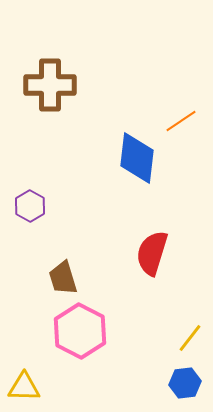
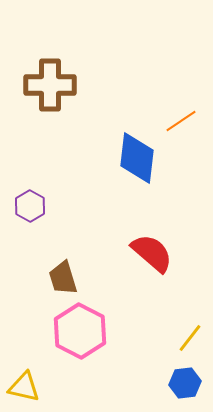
red semicircle: rotated 114 degrees clockwise
yellow triangle: rotated 12 degrees clockwise
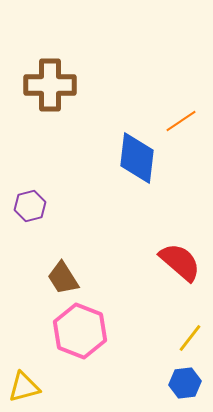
purple hexagon: rotated 16 degrees clockwise
red semicircle: moved 28 px right, 9 px down
brown trapezoid: rotated 15 degrees counterclockwise
pink hexagon: rotated 6 degrees counterclockwise
yellow triangle: rotated 28 degrees counterclockwise
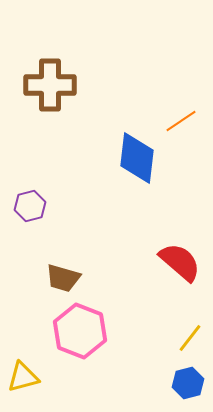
brown trapezoid: rotated 42 degrees counterclockwise
blue hexagon: moved 3 px right; rotated 8 degrees counterclockwise
yellow triangle: moved 1 px left, 10 px up
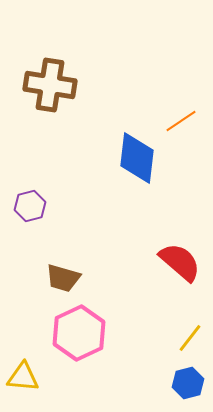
brown cross: rotated 9 degrees clockwise
pink hexagon: moved 1 px left, 2 px down; rotated 14 degrees clockwise
yellow triangle: rotated 20 degrees clockwise
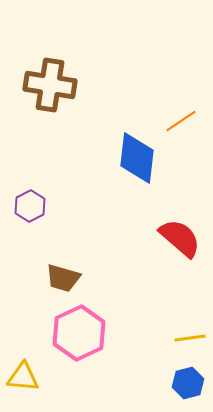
purple hexagon: rotated 12 degrees counterclockwise
red semicircle: moved 24 px up
yellow line: rotated 44 degrees clockwise
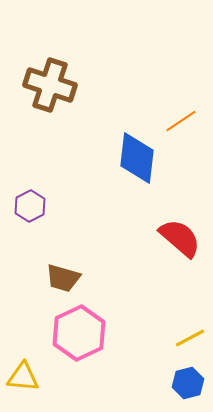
brown cross: rotated 9 degrees clockwise
yellow line: rotated 20 degrees counterclockwise
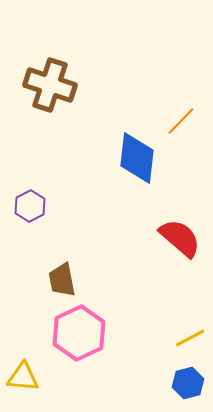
orange line: rotated 12 degrees counterclockwise
brown trapezoid: moved 1 px left, 2 px down; rotated 63 degrees clockwise
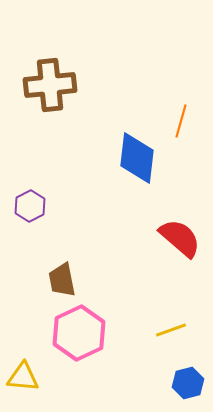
brown cross: rotated 24 degrees counterclockwise
orange line: rotated 28 degrees counterclockwise
yellow line: moved 19 px left, 8 px up; rotated 8 degrees clockwise
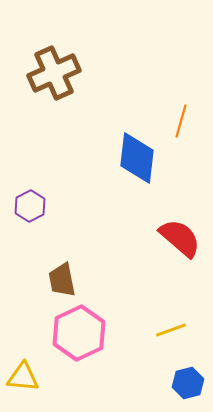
brown cross: moved 4 px right, 12 px up; rotated 18 degrees counterclockwise
